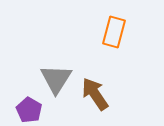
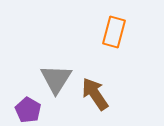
purple pentagon: moved 1 px left
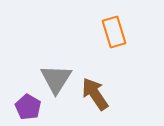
orange rectangle: rotated 32 degrees counterclockwise
purple pentagon: moved 3 px up
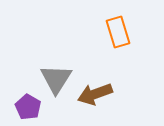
orange rectangle: moved 4 px right
brown arrow: rotated 76 degrees counterclockwise
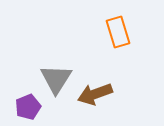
purple pentagon: rotated 20 degrees clockwise
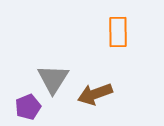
orange rectangle: rotated 16 degrees clockwise
gray triangle: moved 3 px left
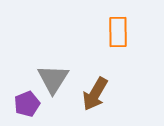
brown arrow: rotated 40 degrees counterclockwise
purple pentagon: moved 1 px left, 3 px up
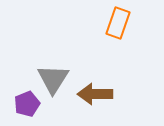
orange rectangle: moved 9 px up; rotated 20 degrees clockwise
brown arrow: rotated 60 degrees clockwise
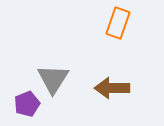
brown arrow: moved 17 px right, 6 px up
